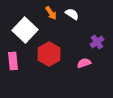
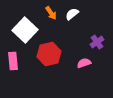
white semicircle: rotated 72 degrees counterclockwise
red hexagon: rotated 15 degrees clockwise
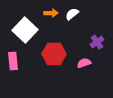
orange arrow: rotated 56 degrees counterclockwise
red hexagon: moved 5 px right; rotated 15 degrees clockwise
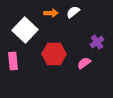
white semicircle: moved 1 px right, 2 px up
pink semicircle: rotated 16 degrees counterclockwise
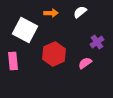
white semicircle: moved 7 px right
white square: rotated 15 degrees counterclockwise
red hexagon: rotated 25 degrees counterclockwise
pink semicircle: moved 1 px right
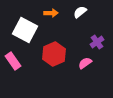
pink rectangle: rotated 30 degrees counterclockwise
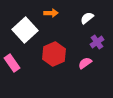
white semicircle: moved 7 px right, 6 px down
white square: rotated 20 degrees clockwise
pink rectangle: moved 1 px left, 2 px down
